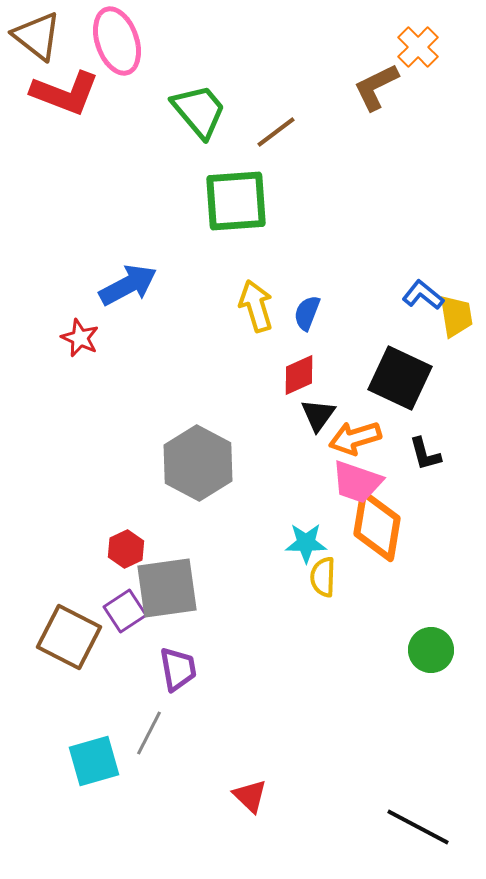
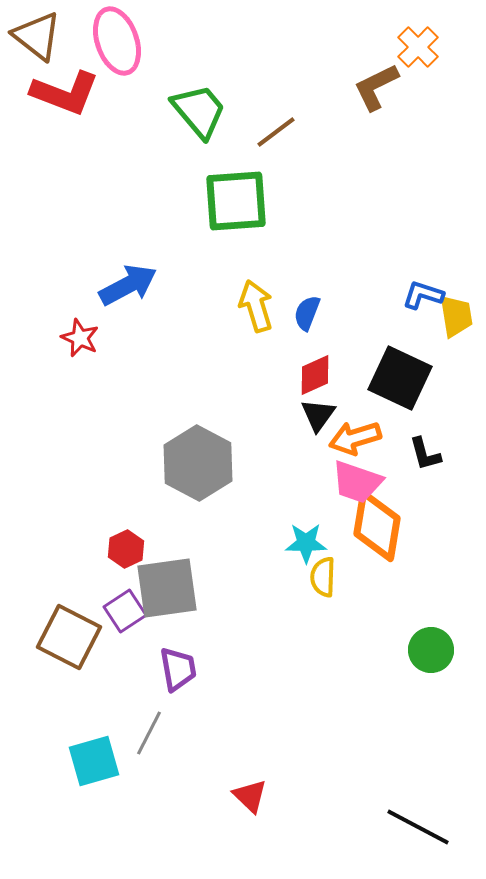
blue L-shape: rotated 21 degrees counterclockwise
red diamond: moved 16 px right
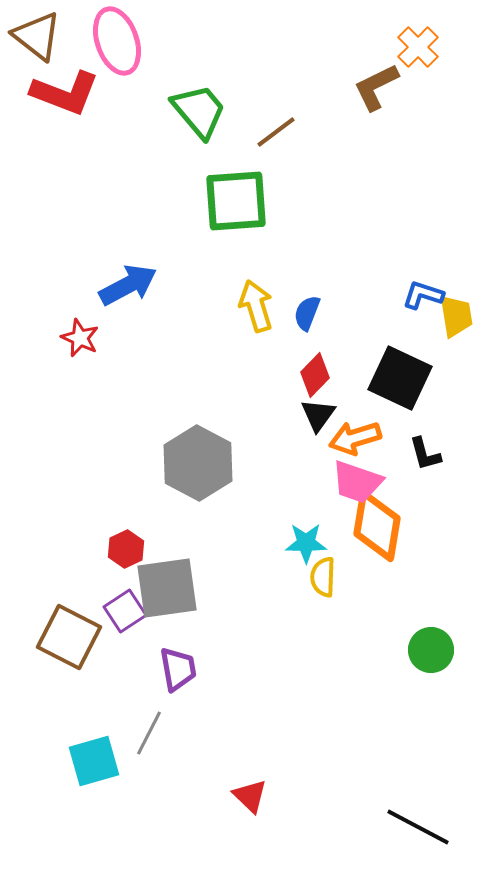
red diamond: rotated 21 degrees counterclockwise
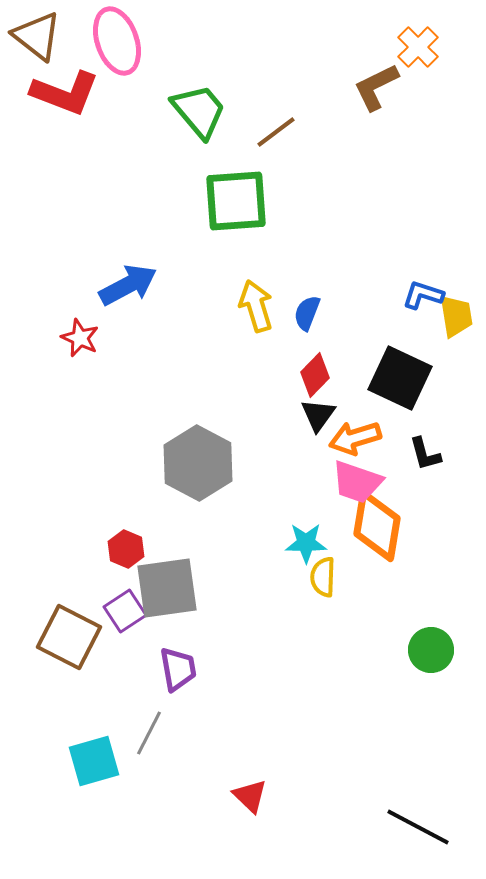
red hexagon: rotated 12 degrees counterclockwise
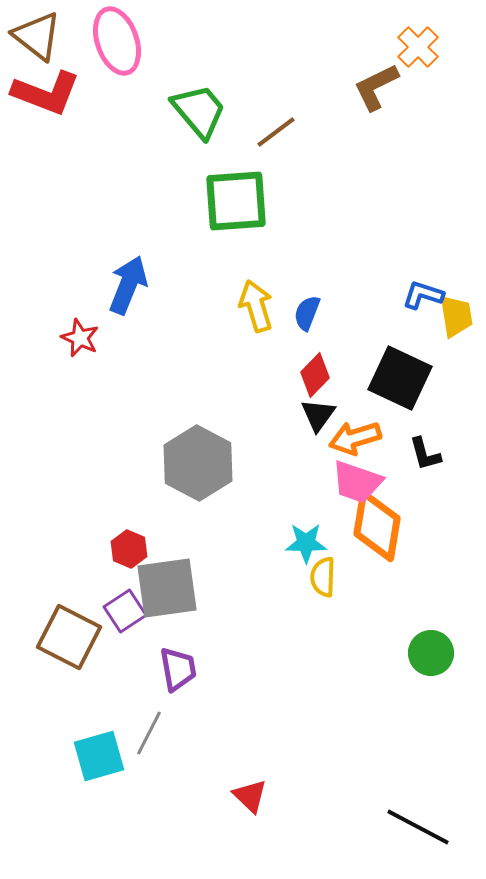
red L-shape: moved 19 px left
blue arrow: rotated 40 degrees counterclockwise
red hexagon: moved 3 px right
green circle: moved 3 px down
cyan square: moved 5 px right, 5 px up
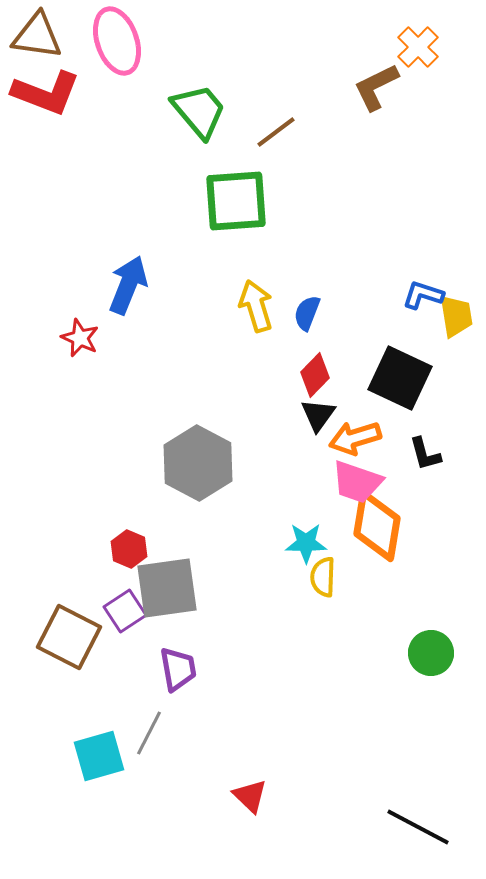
brown triangle: rotated 30 degrees counterclockwise
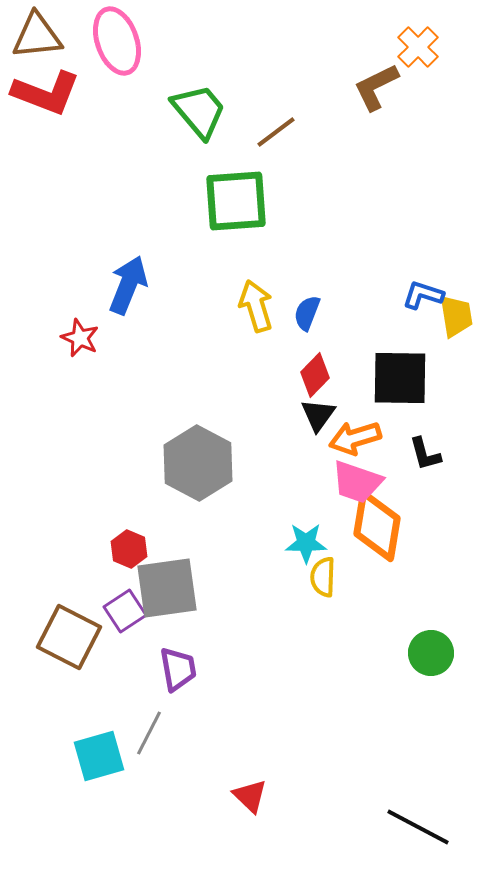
brown triangle: rotated 14 degrees counterclockwise
black square: rotated 24 degrees counterclockwise
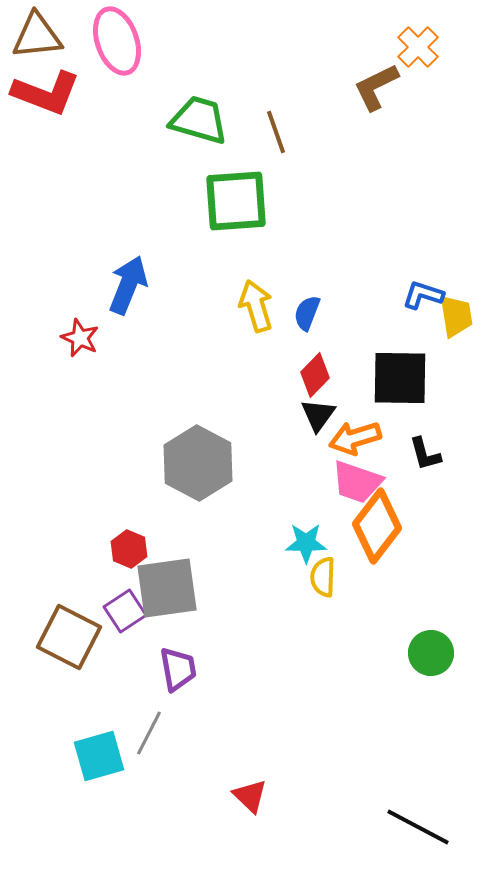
green trapezoid: moved 9 px down; rotated 34 degrees counterclockwise
brown line: rotated 72 degrees counterclockwise
orange diamond: rotated 28 degrees clockwise
